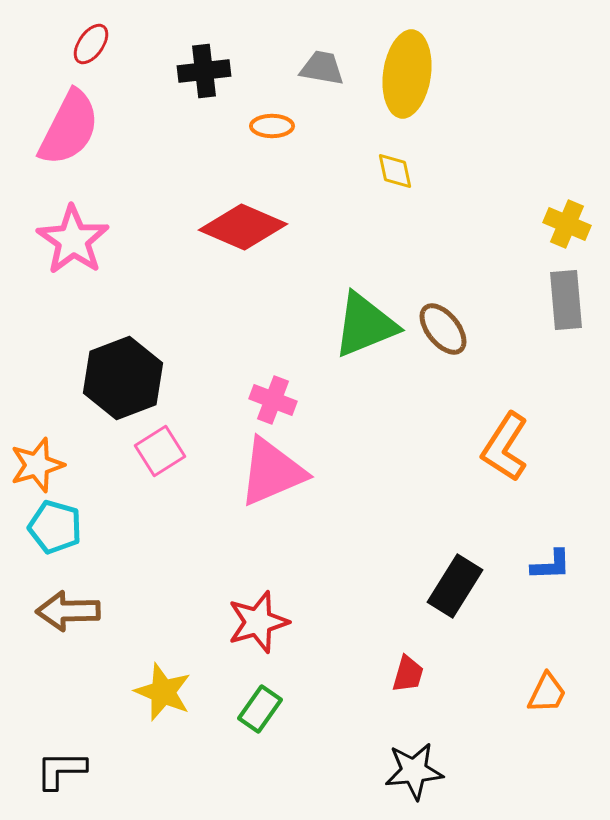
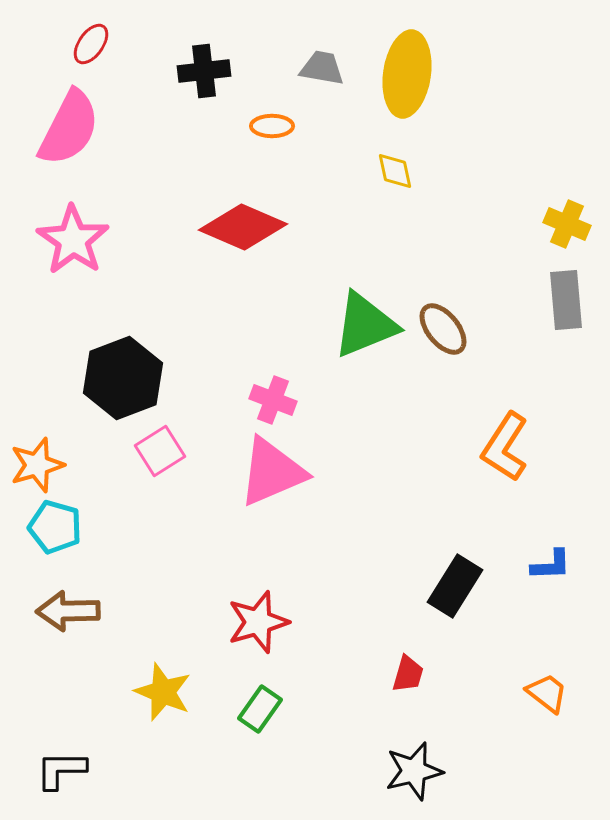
orange trapezoid: rotated 78 degrees counterclockwise
black star: rotated 8 degrees counterclockwise
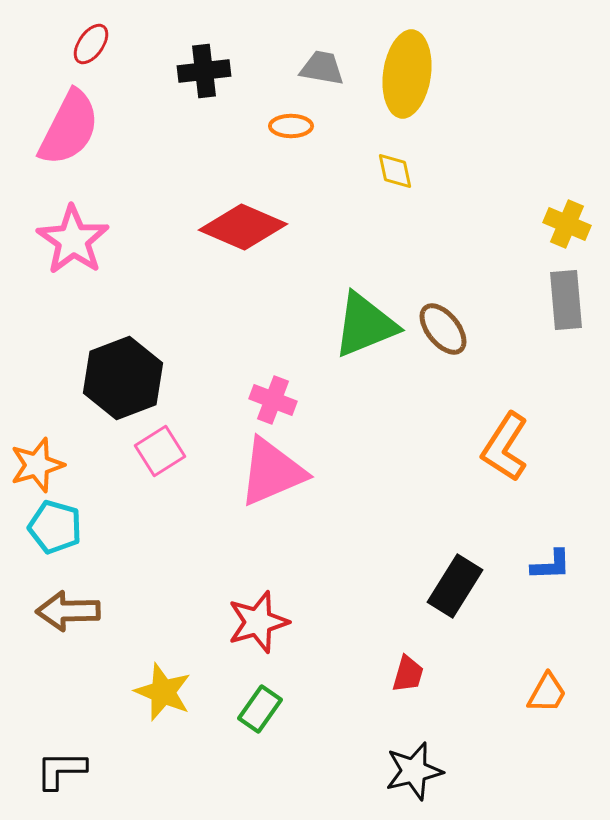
orange ellipse: moved 19 px right
orange trapezoid: rotated 81 degrees clockwise
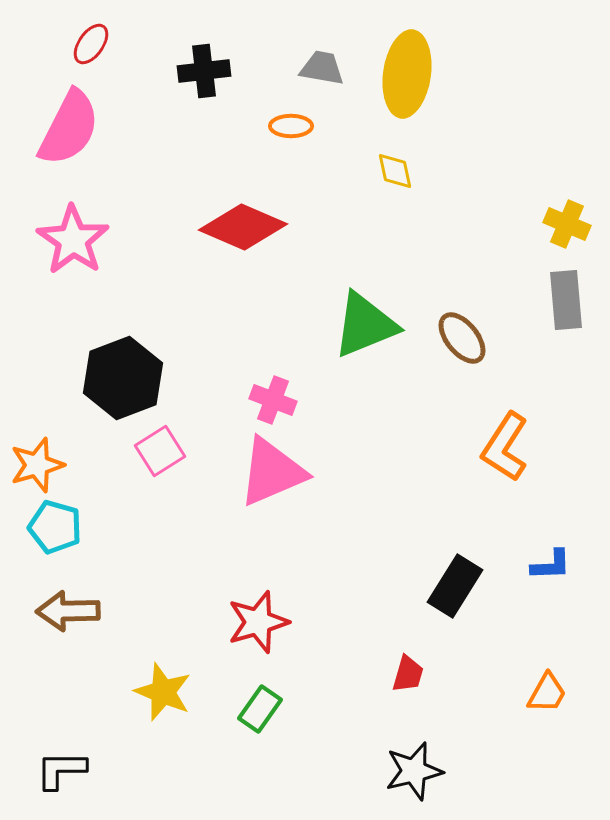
brown ellipse: moved 19 px right, 9 px down
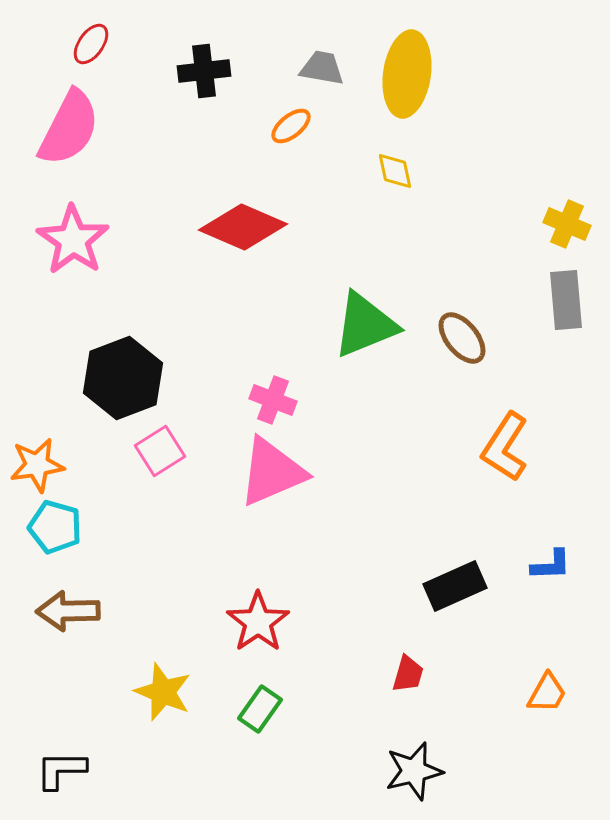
orange ellipse: rotated 39 degrees counterclockwise
orange star: rotated 8 degrees clockwise
black rectangle: rotated 34 degrees clockwise
red star: rotated 18 degrees counterclockwise
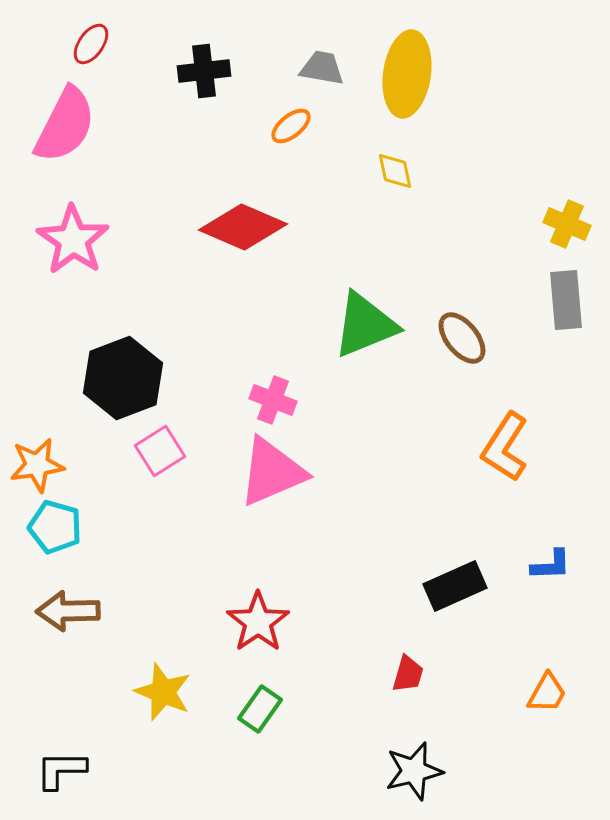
pink semicircle: moved 4 px left, 3 px up
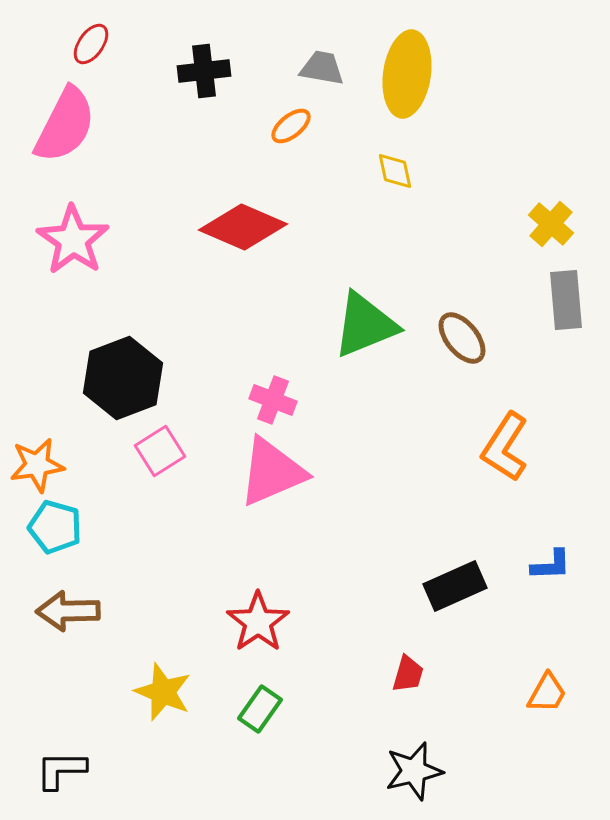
yellow cross: moved 16 px left; rotated 18 degrees clockwise
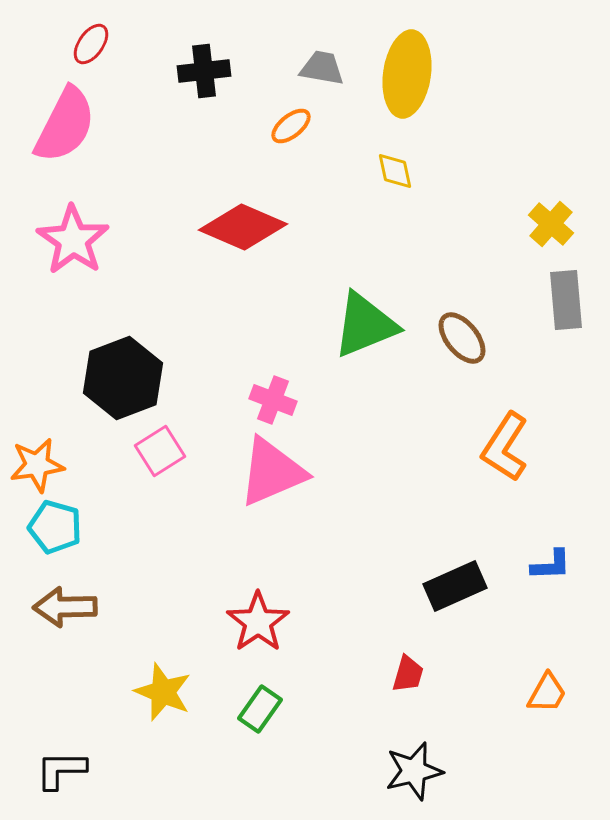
brown arrow: moved 3 px left, 4 px up
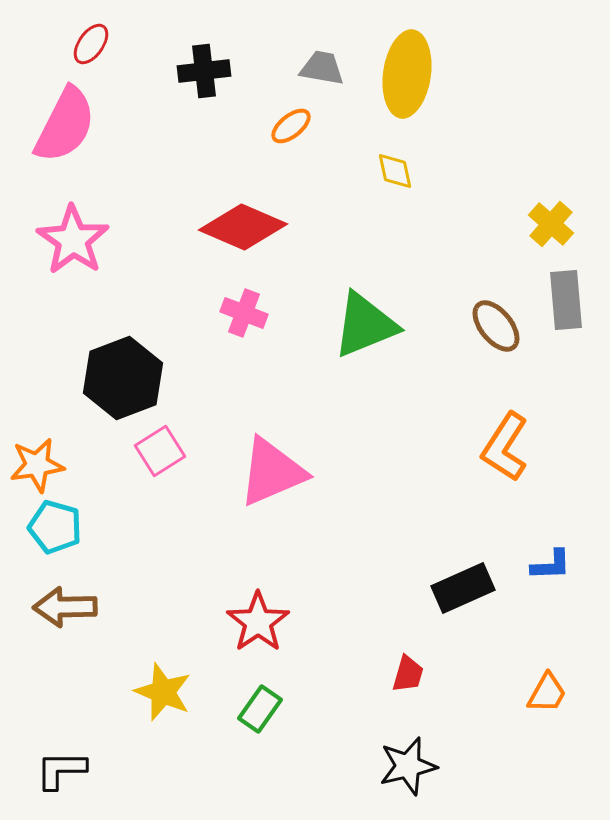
brown ellipse: moved 34 px right, 12 px up
pink cross: moved 29 px left, 87 px up
black rectangle: moved 8 px right, 2 px down
black star: moved 6 px left, 5 px up
